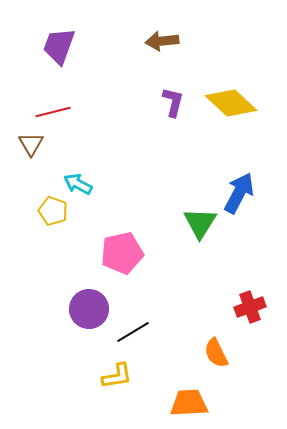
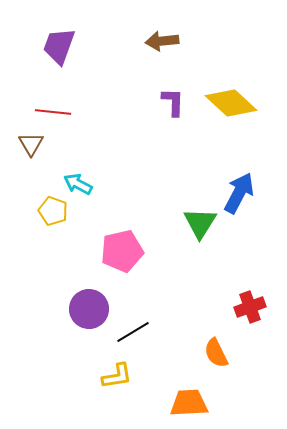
purple L-shape: rotated 12 degrees counterclockwise
red line: rotated 20 degrees clockwise
pink pentagon: moved 2 px up
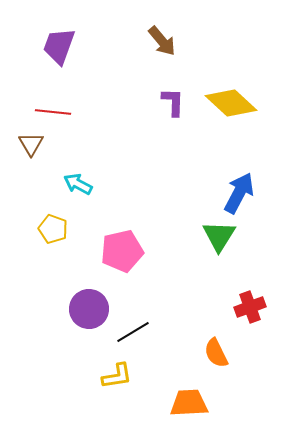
brown arrow: rotated 124 degrees counterclockwise
yellow pentagon: moved 18 px down
green triangle: moved 19 px right, 13 px down
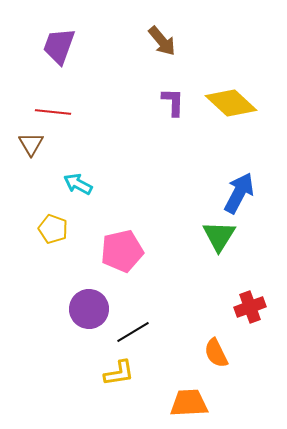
yellow L-shape: moved 2 px right, 3 px up
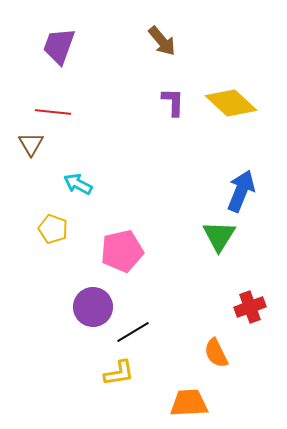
blue arrow: moved 2 px right, 2 px up; rotated 6 degrees counterclockwise
purple circle: moved 4 px right, 2 px up
